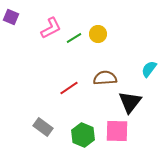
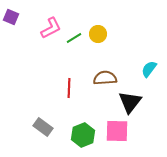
red line: rotated 54 degrees counterclockwise
green hexagon: rotated 15 degrees clockwise
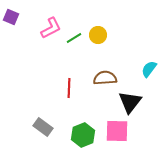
yellow circle: moved 1 px down
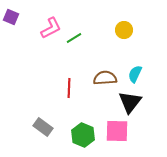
yellow circle: moved 26 px right, 5 px up
cyan semicircle: moved 14 px left, 5 px down; rotated 12 degrees counterclockwise
green hexagon: rotated 15 degrees counterclockwise
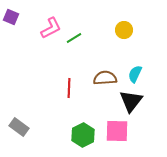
black triangle: moved 1 px right, 1 px up
gray rectangle: moved 24 px left
green hexagon: rotated 10 degrees clockwise
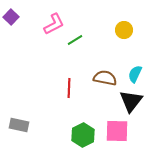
purple square: rotated 21 degrees clockwise
pink L-shape: moved 3 px right, 4 px up
green line: moved 1 px right, 2 px down
brown semicircle: rotated 15 degrees clockwise
gray rectangle: moved 2 px up; rotated 24 degrees counterclockwise
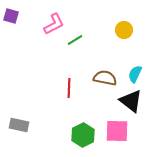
purple square: moved 1 px up; rotated 28 degrees counterclockwise
black triangle: rotated 30 degrees counterclockwise
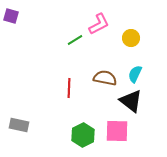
pink L-shape: moved 45 px right
yellow circle: moved 7 px right, 8 px down
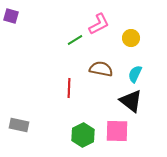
brown semicircle: moved 4 px left, 9 px up
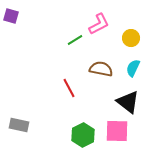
cyan semicircle: moved 2 px left, 6 px up
red line: rotated 30 degrees counterclockwise
black triangle: moved 3 px left, 1 px down
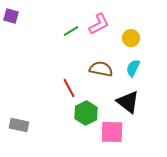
green line: moved 4 px left, 9 px up
pink square: moved 5 px left, 1 px down
green hexagon: moved 3 px right, 22 px up
